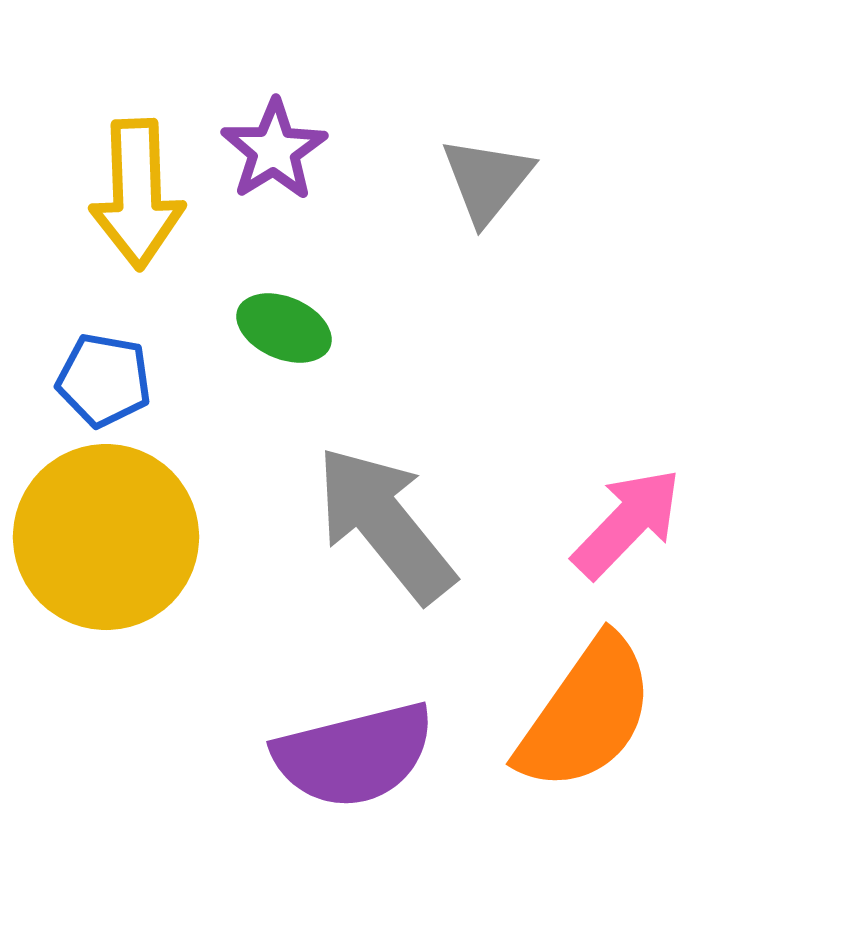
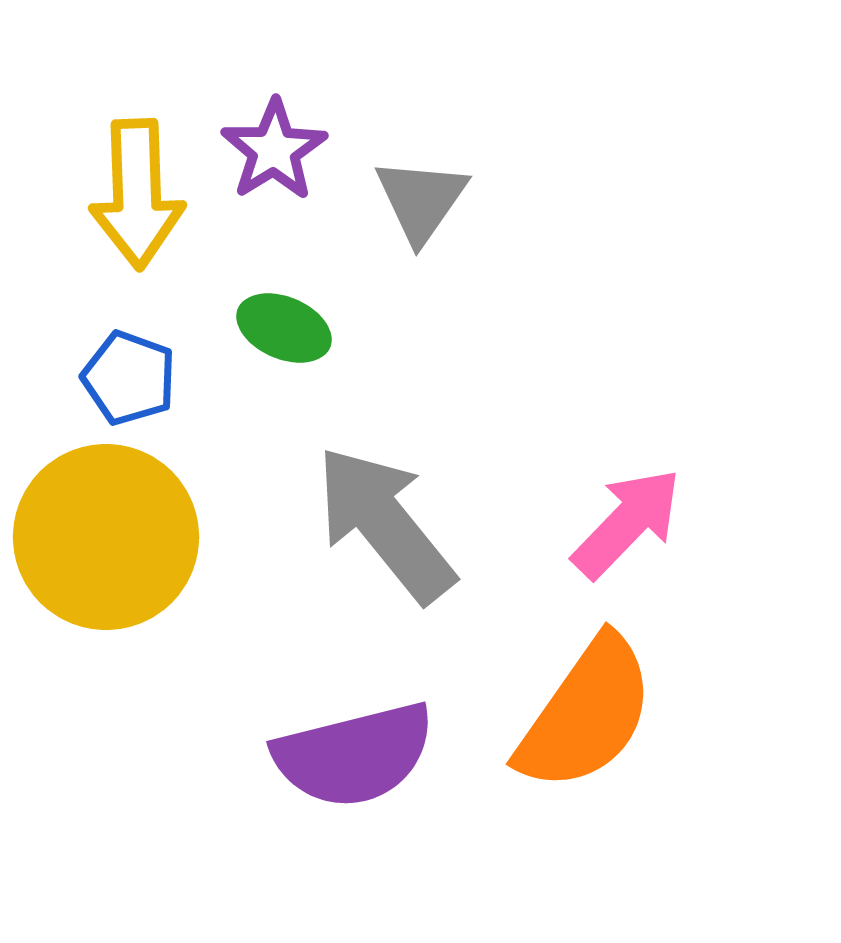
gray triangle: moved 66 px left, 20 px down; rotated 4 degrees counterclockwise
blue pentagon: moved 25 px right, 2 px up; rotated 10 degrees clockwise
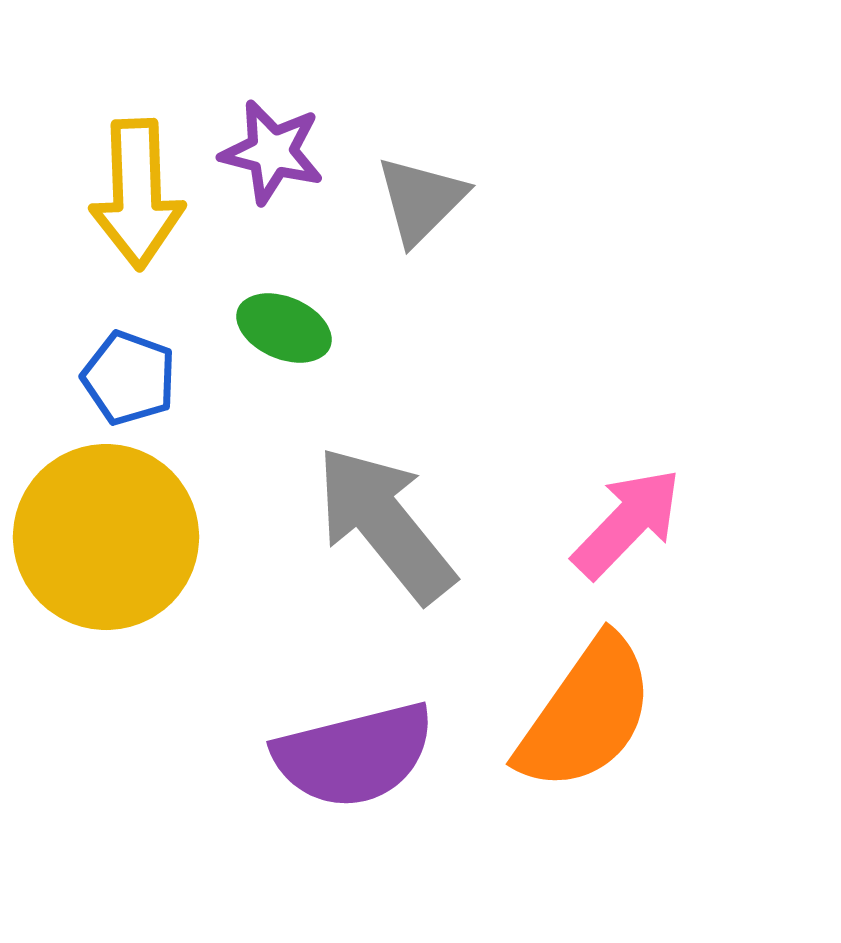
purple star: moved 2 px left, 2 px down; rotated 26 degrees counterclockwise
gray triangle: rotated 10 degrees clockwise
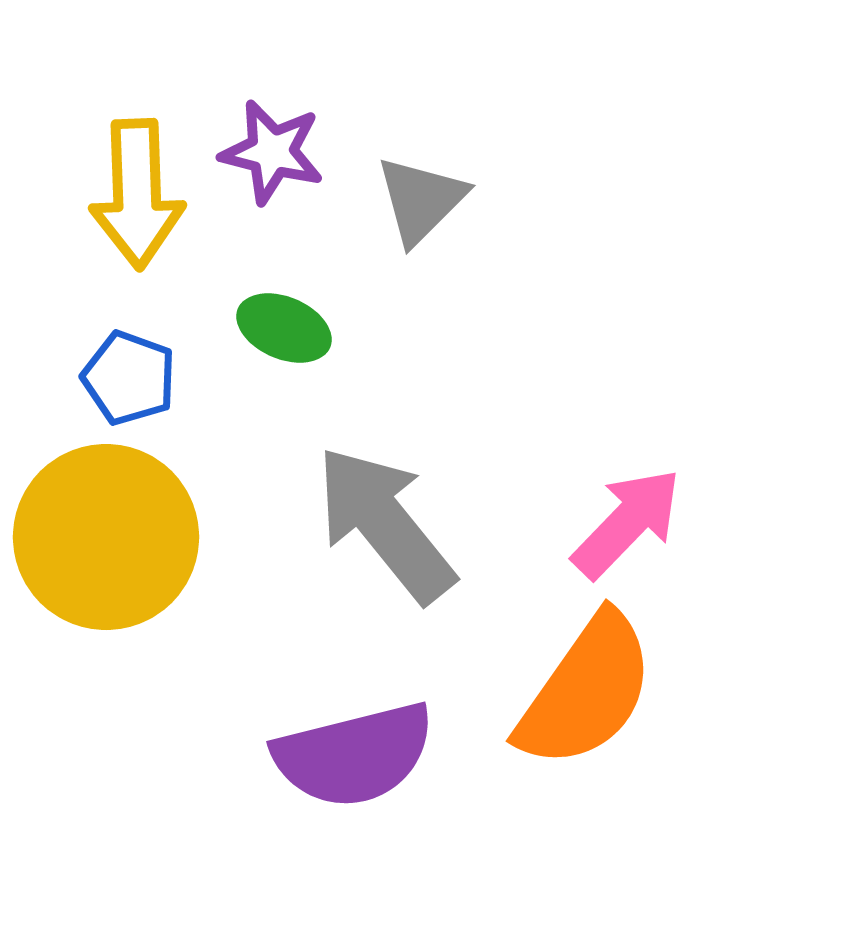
orange semicircle: moved 23 px up
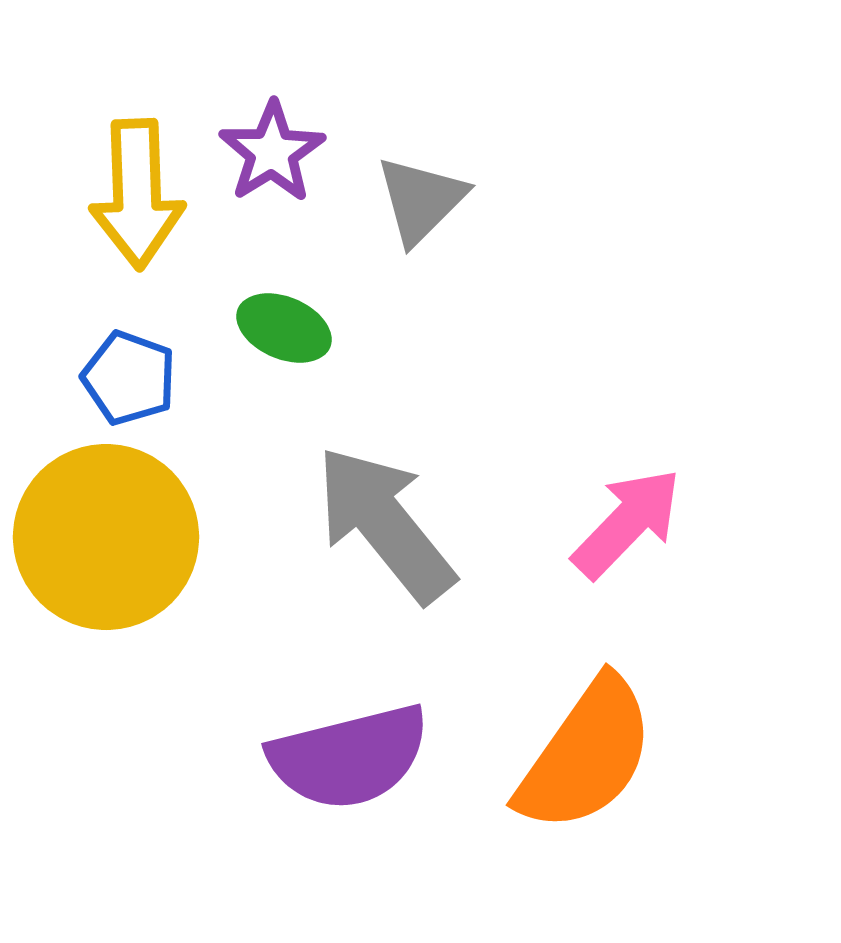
purple star: rotated 26 degrees clockwise
orange semicircle: moved 64 px down
purple semicircle: moved 5 px left, 2 px down
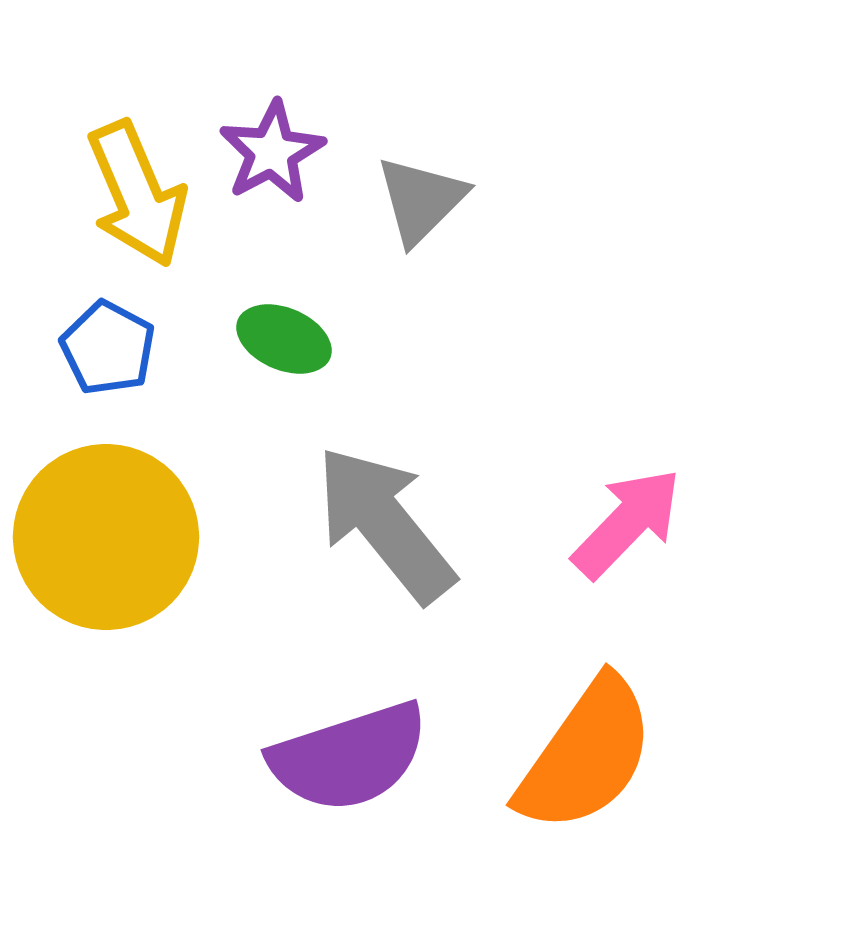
purple star: rotated 4 degrees clockwise
yellow arrow: rotated 21 degrees counterclockwise
green ellipse: moved 11 px down
blue pentagon: moved 21 px left, 30 px up; rotated 8 degrees clockwise
purple semicircle: rotated 4 degrees counterclockwise
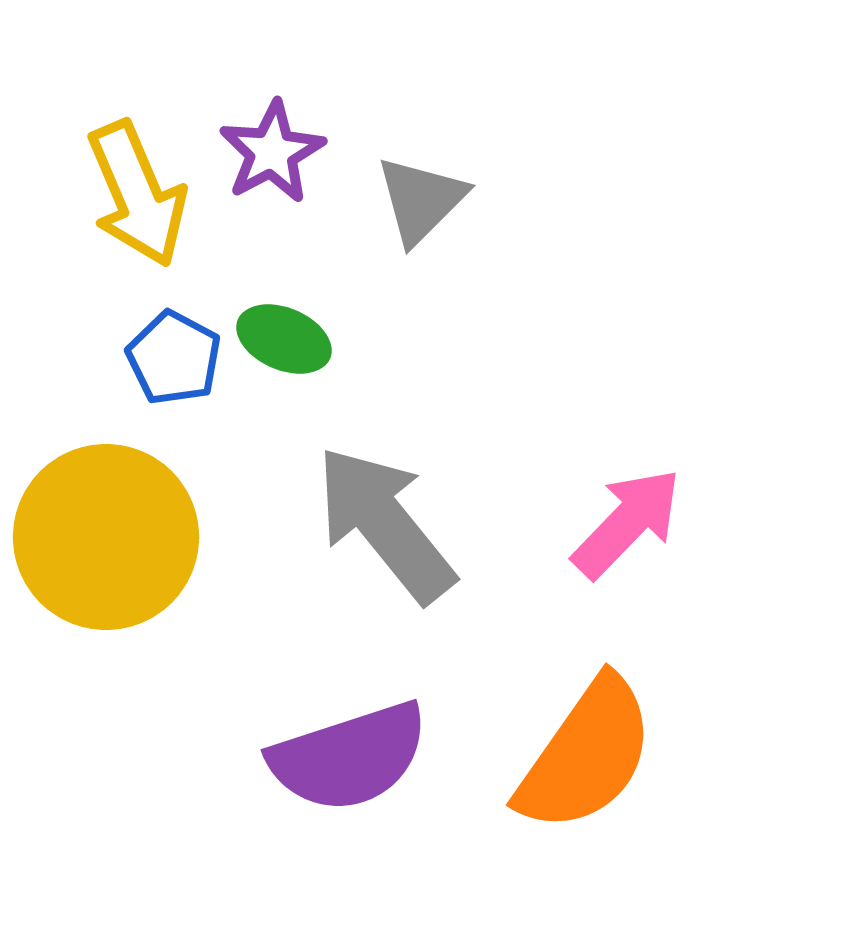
blue pentagon: moved 66 px right, 10 px down
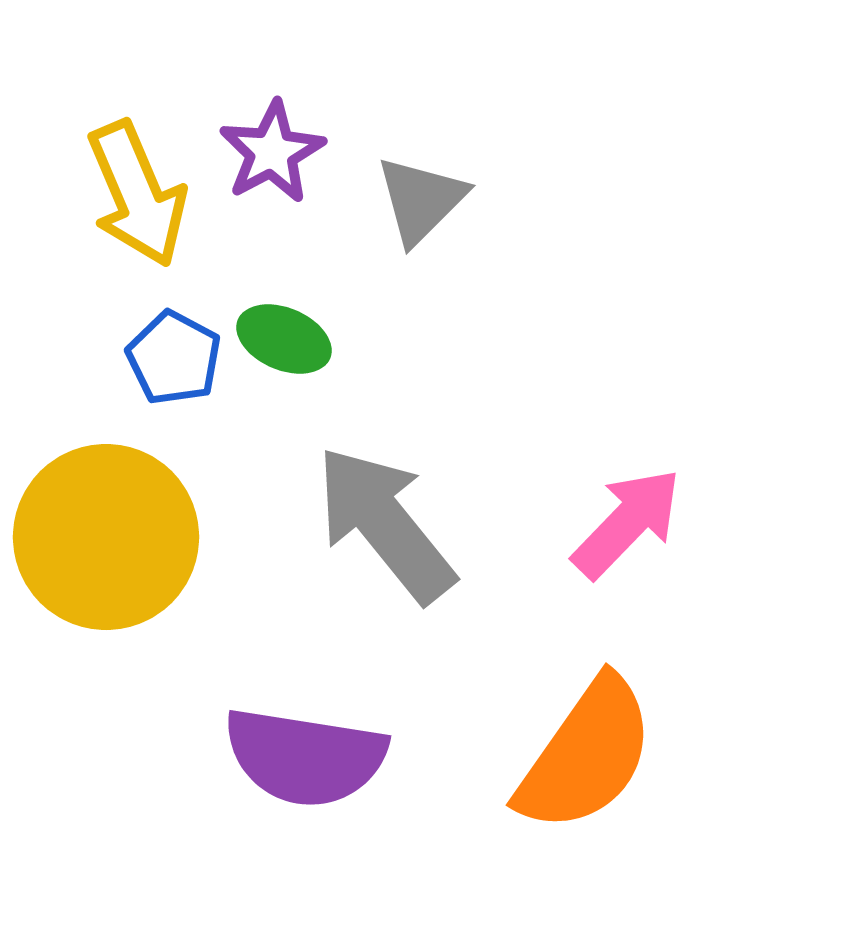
purple semicircle: moved 44 px left; rotated 27 degrees clockwise
